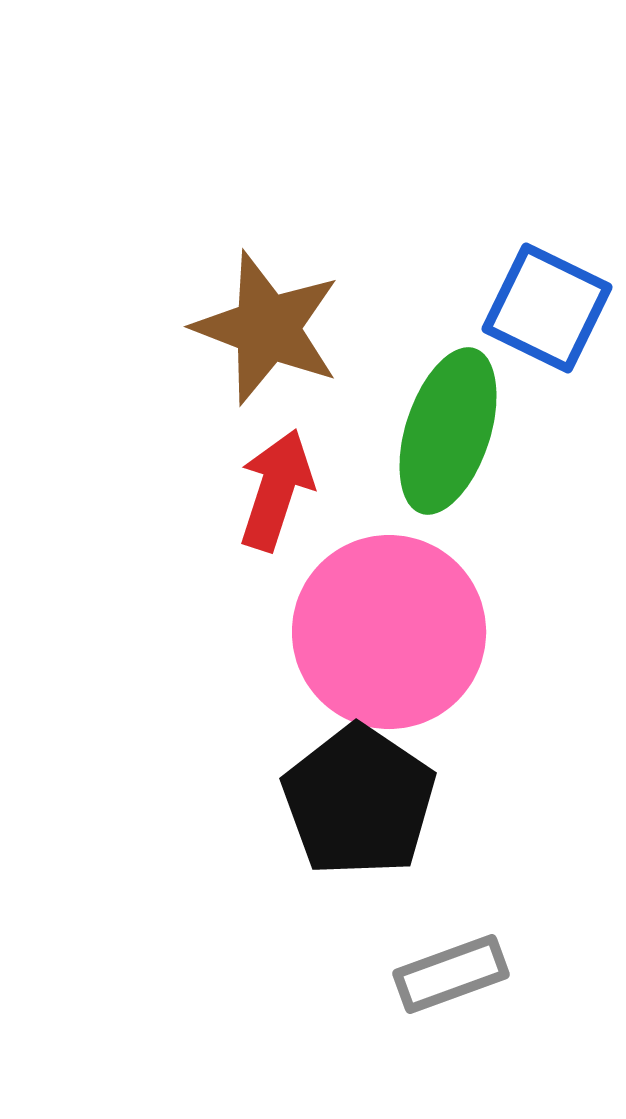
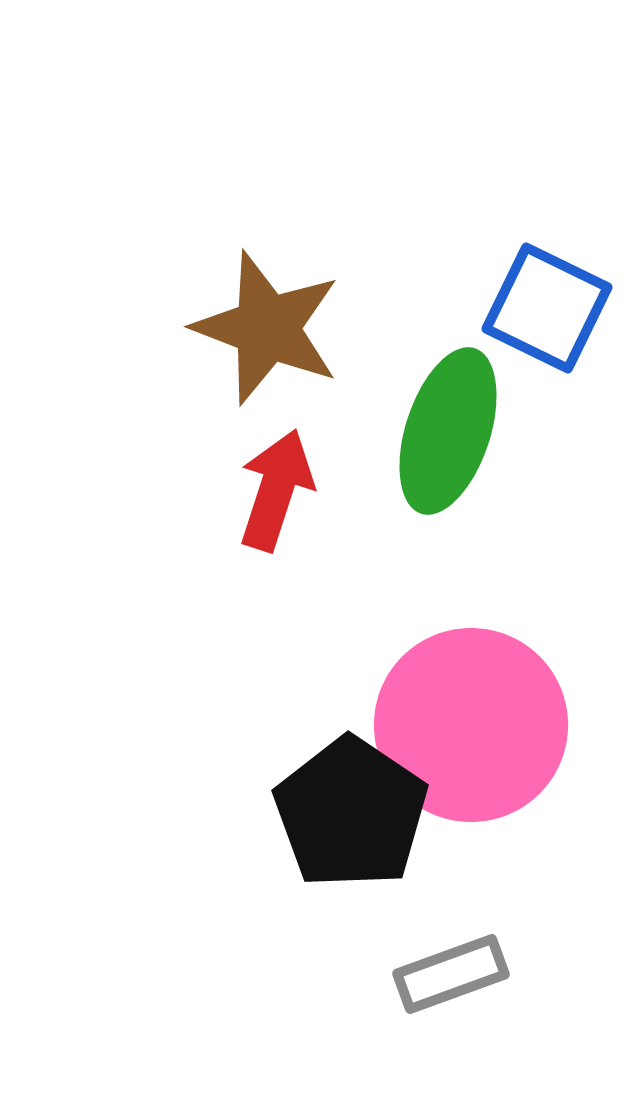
pink circle: moved 82 px right, 93 px down
black pentagon: moved 8 px left, 12 px down
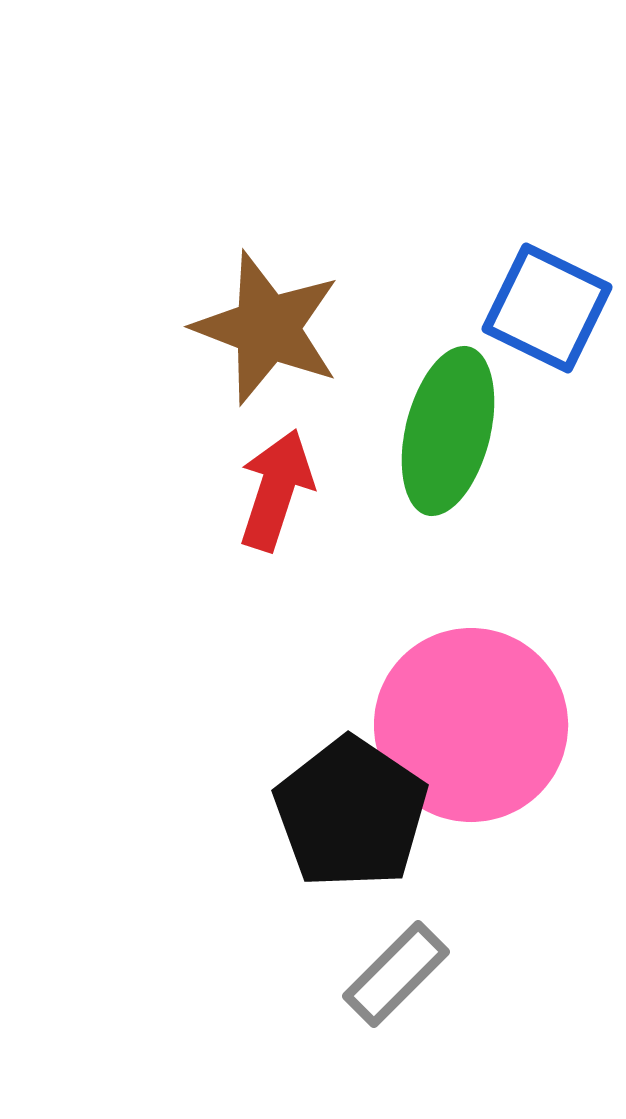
green ellipse: rotated 4 degrees counterclockwise
gray rectangle: moved 55 px left; rotated 25 degrees counterclockwise
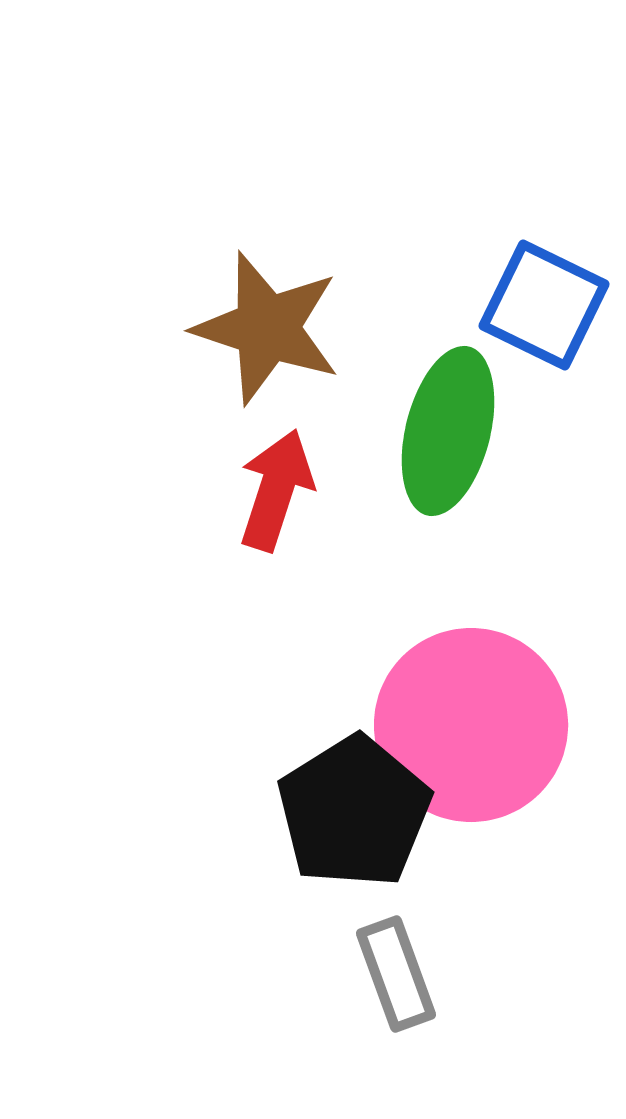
blue square: moved 3 px left, 3 px up
brown star: rotated 3 degrees counterclockwise
black pentagon: moved 3 px right, 1 px up; rotated 6 degrees clockwise
gray rectangle: rotated 65 degrees counterclockwise
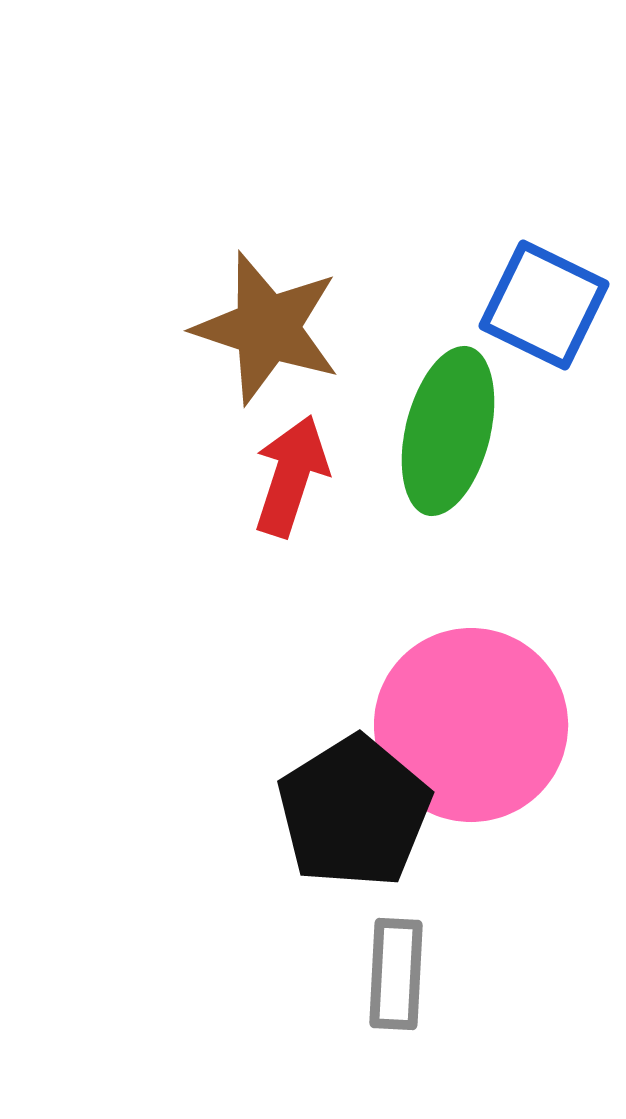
red arrow: moved 15 px right, 14 px up
gray rectangle: rotated 23 degrees clockwise
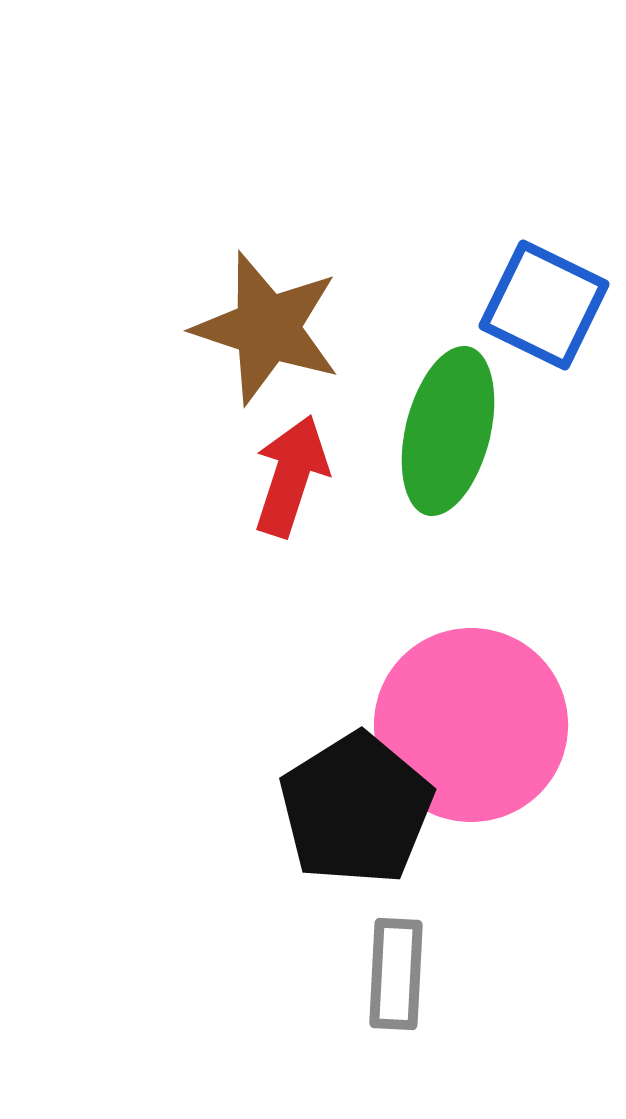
black pentagon: moved 2 px right, 3 px up
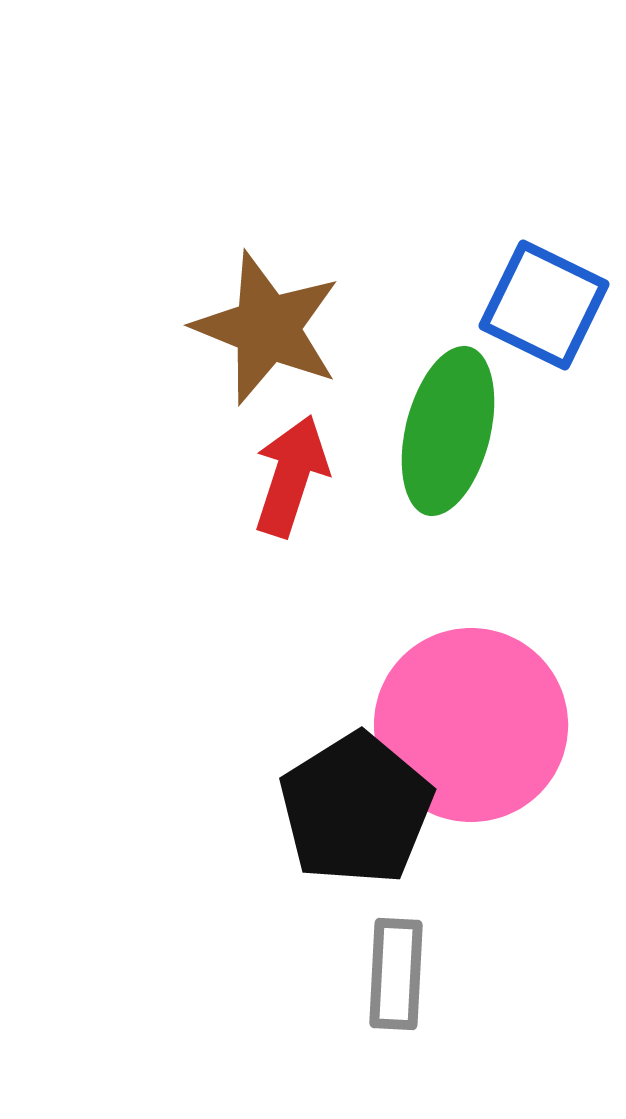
brown star: rotated 4 degrees clockwise
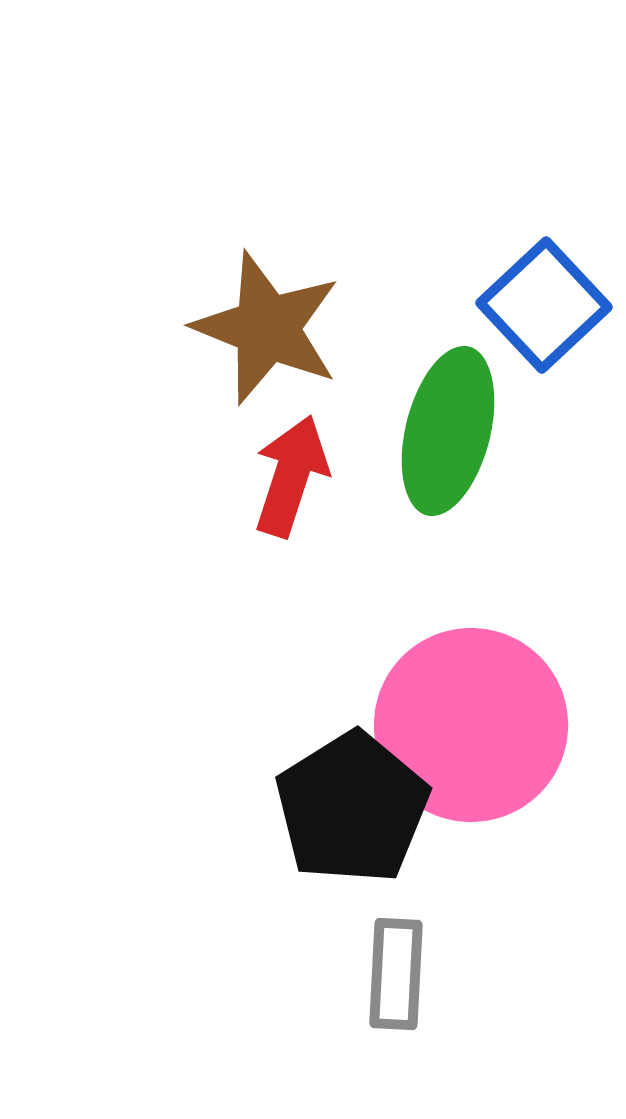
blue square: rotated 21 degrees clockwise
black pentagon: moved 4 px left, 1 px up
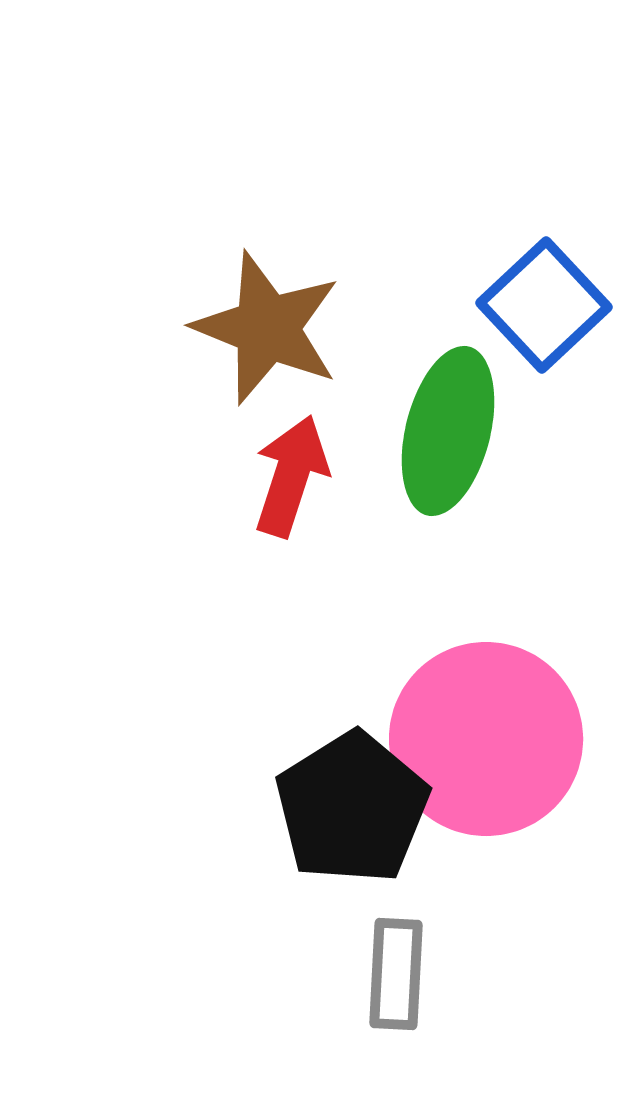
pink circle: moved 15 px right, 14 px down
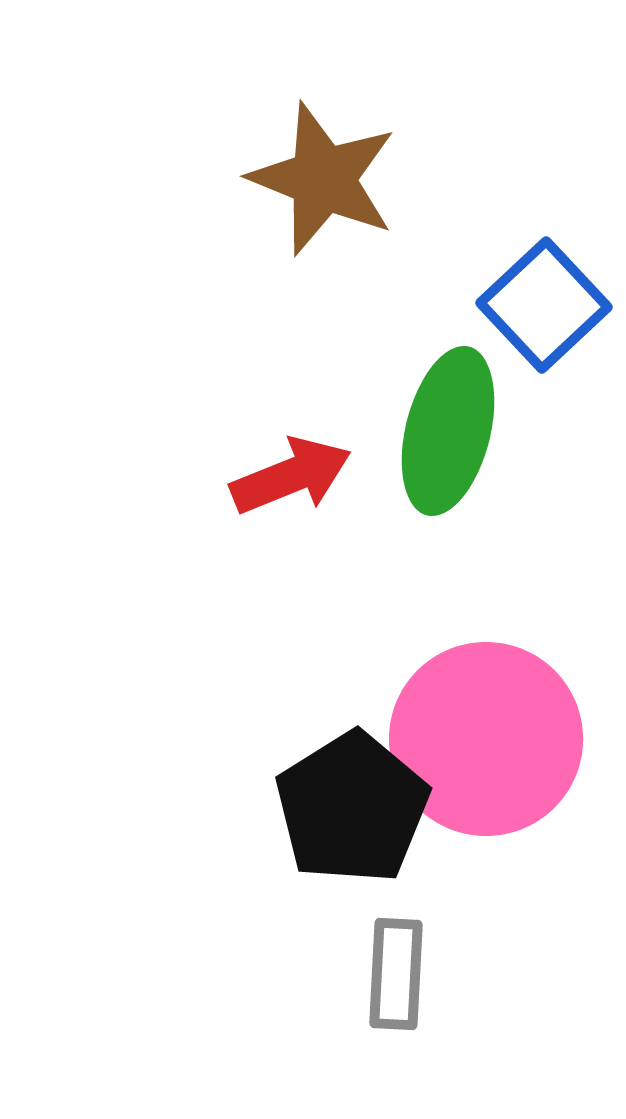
brown star: moved 56 px right, 149 px up
red arrow: rotated 50 degrees clockwise
